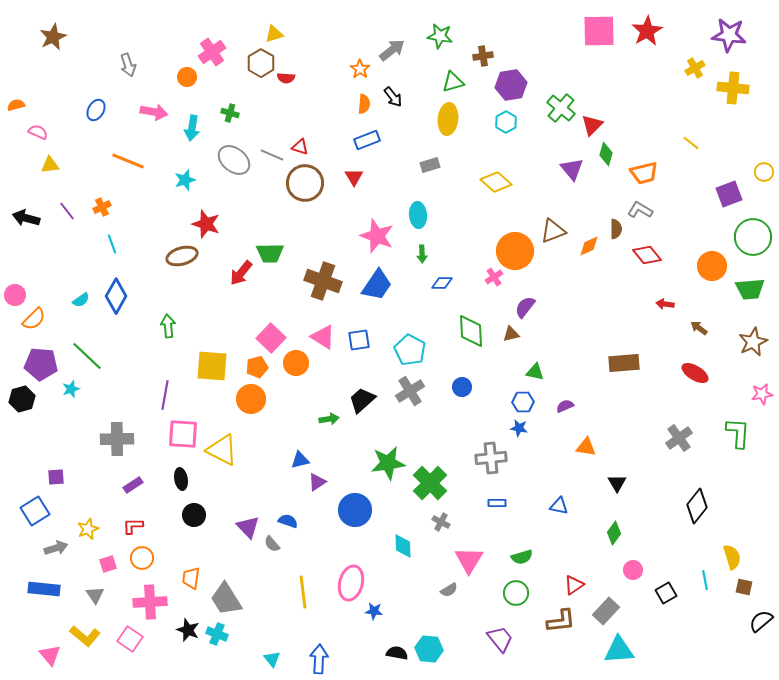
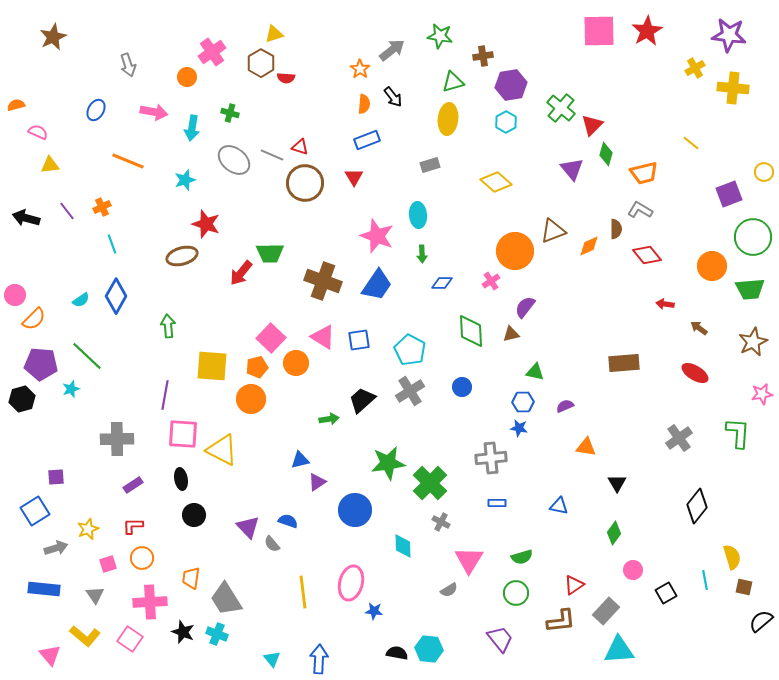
pink cross at (494, 277): moved 3 px left, 4 px down
black star at (188, 630): moved 5 px left, 2 px down
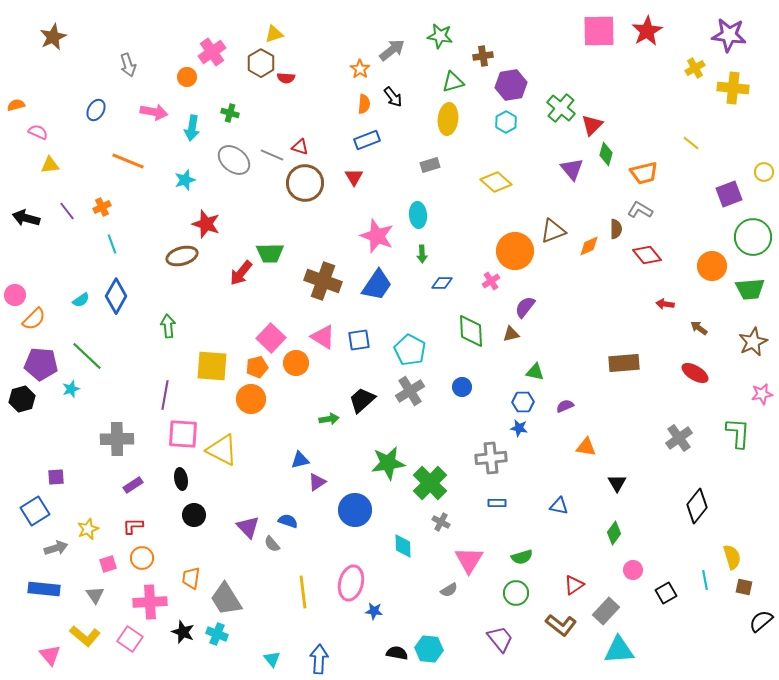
brown L-shape at (561, 621): moved 4 px down; rotated 44 degrees clockwise
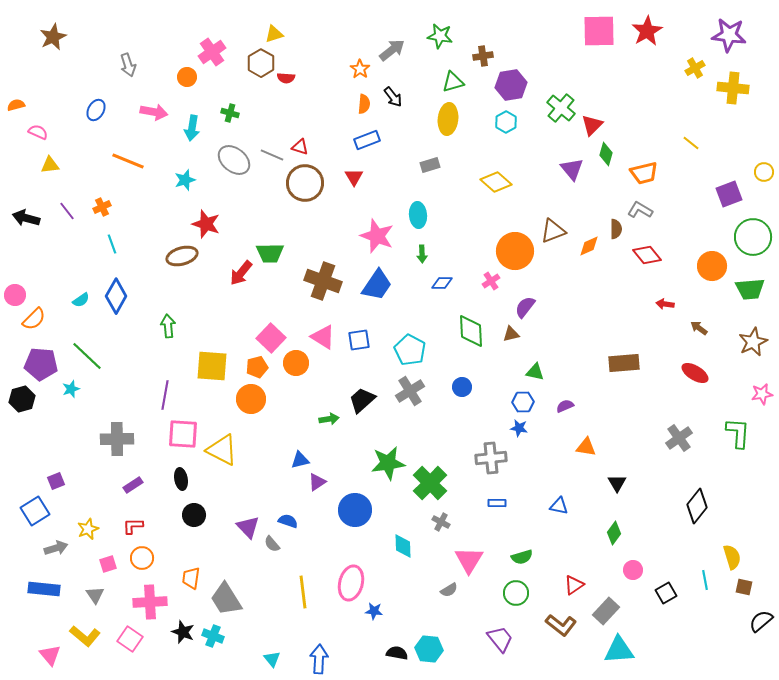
purple square at (56, 477): moved 4 px down; rotated 18 degrees counterclockwise
cyan cross at (217, 634): moved 4 px left, 2 px down
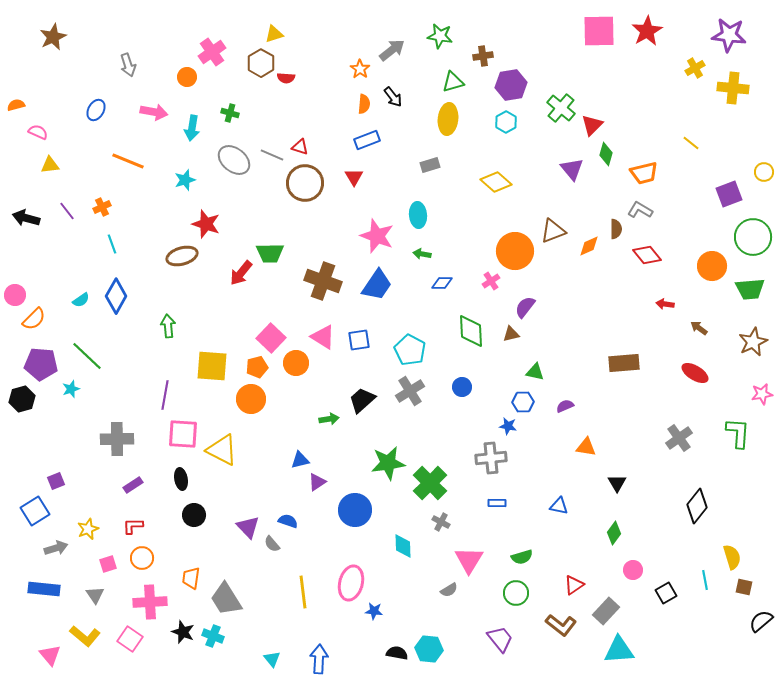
green arrow at (422, 254): rotated 102 degrees clockwise
blue star at (519, 428): moved 11 px left, 2 px up
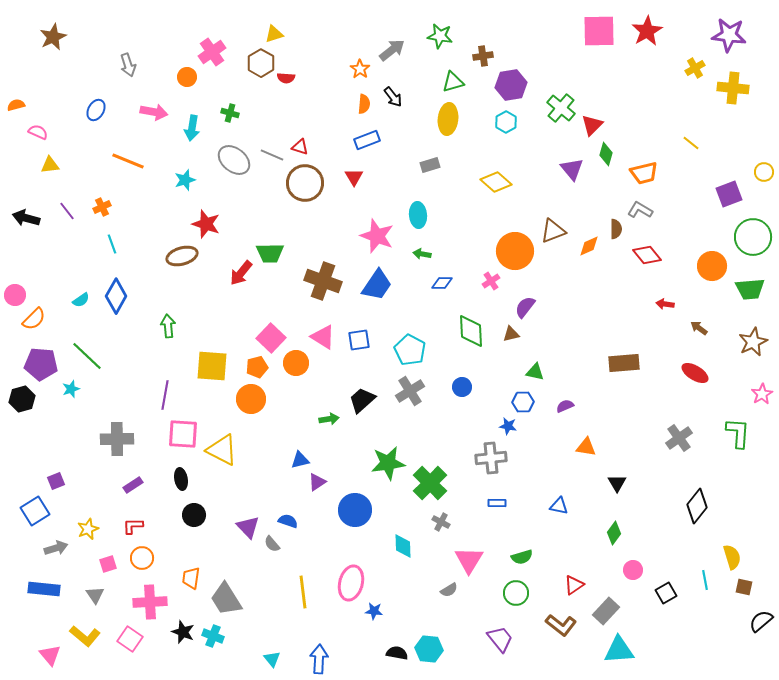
pink star at (762, 394): rotated 20 degrees counterclockwise
